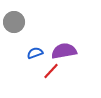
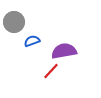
blue semicircle: moved 3 px left, 12 px up
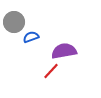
blue semicircle: moved 1 px left, 4 px up
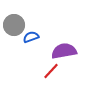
gray circle: moved 3 px down
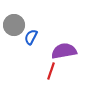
blue semicircle: rotated 42 degrees counterclockwise
red line: rotated 24 degrees counterclockwise
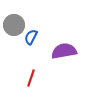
red line: moved 20 px left, 7 px down
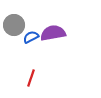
blue semicircle: rotated 35 degrees clockwise
purple semicircle: moved 11 px left, 18 px up
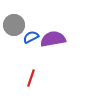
purple semicircle: moved 6 px down
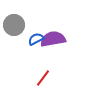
blue semicircle: moved 5 px right, 2 px down
red line: moved 12 px right; rotated 18 degrees clockwise
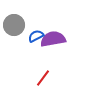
blue semicircle: moved 3 px up
